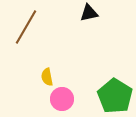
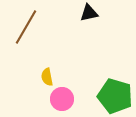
green pentagon: rotated 16 degrees counterclockwise
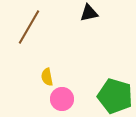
brown line: moved 3 px right
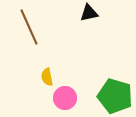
brown line: rotated 54 degrees counterclockwise
pink circle: moved 3 px right, 1 px up
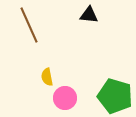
black triangle: moved 2 px down; rotated 18 degrees clockwise
brown line: moved 2 px up
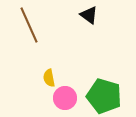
black triangle: rotated 30 degrees clockwise
yellow semicircle: moved 2 px right, 1 px down
green pentagon: moved 11 px left
